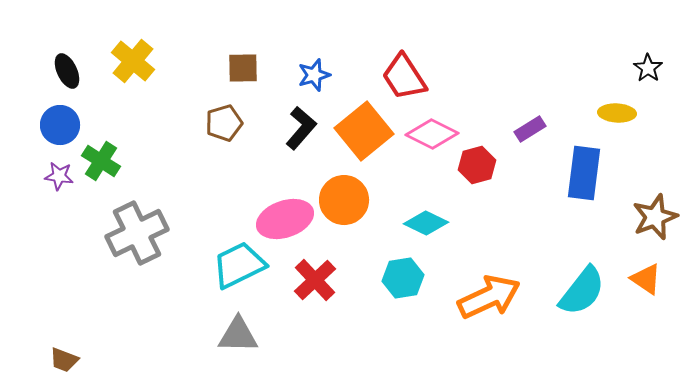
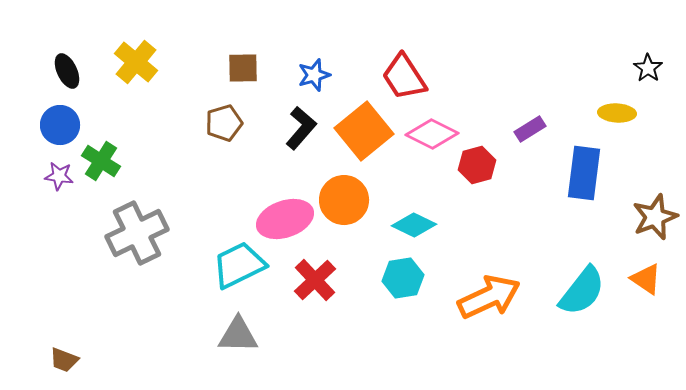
yellow cross: moved 3 px right, 1 px down
cyan diamond: moved 12 px left, 2 px down
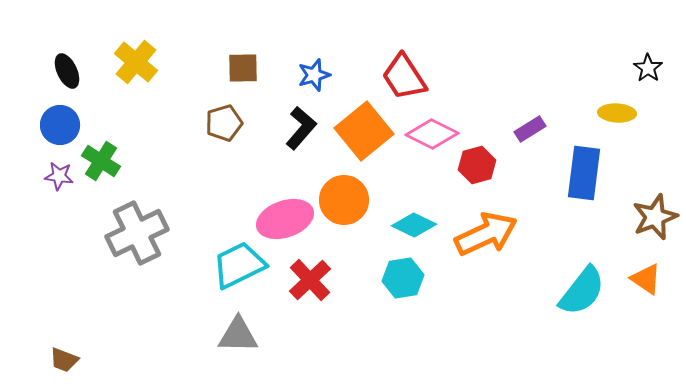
red cross: moved 5 px left
orange arrow: moved 3 px left, 63 px up
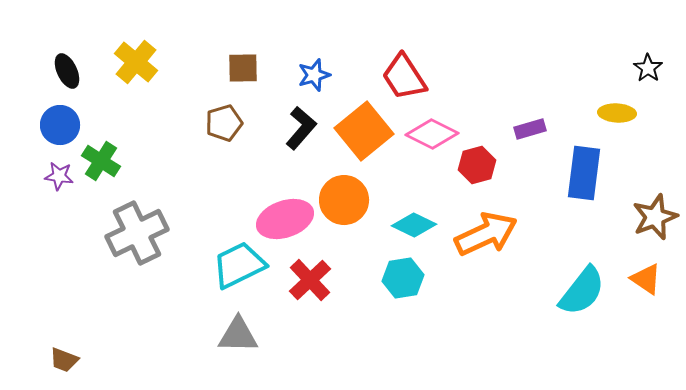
purple rectangle: rotated 16 degrees clockwise
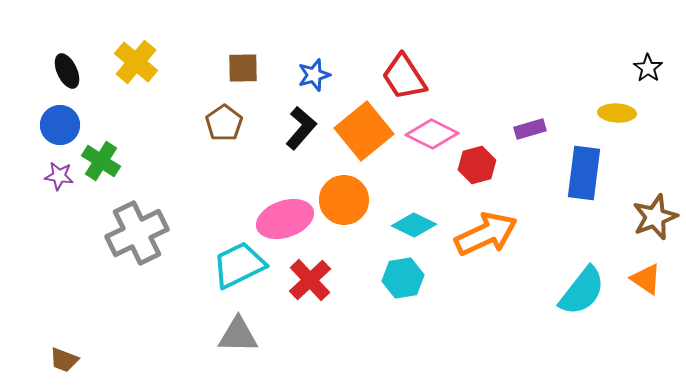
brown pentagon: rotated 18 degrees counterclockwise
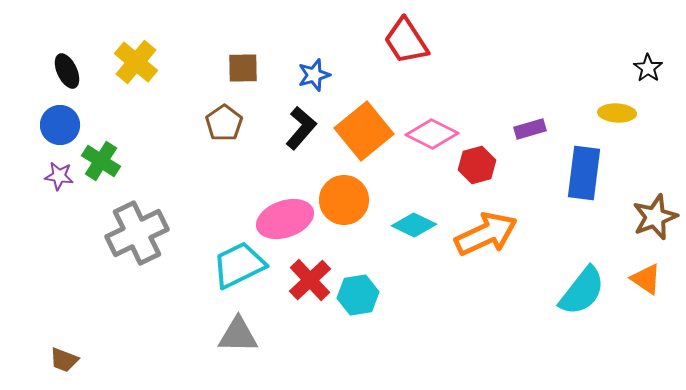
red trapezoid: moved 2 px right, 36 px up
cyan hexagon: moved 45 px left, 17 px down
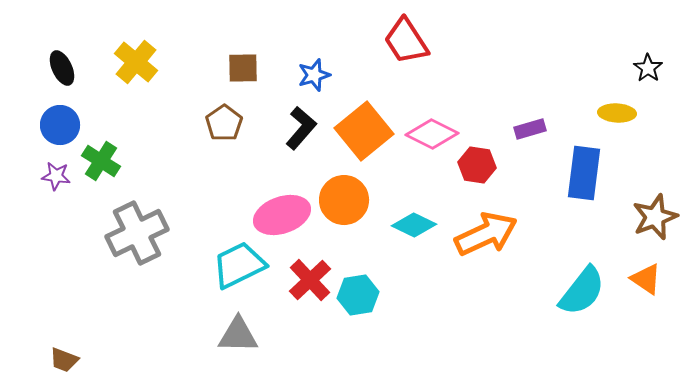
black ellipse: moved 5 px left, 3 px up
red hexagon: rotated 24 degrees clockwise
purple star: moved 3 px left
pink ellipse: moved 3 px left, 4 px up
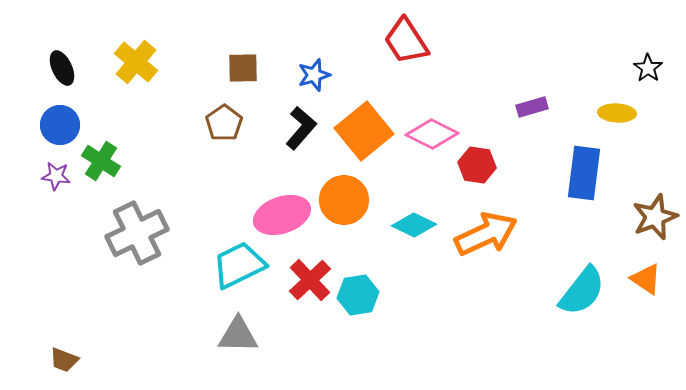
purple rectangle: moved 2 px right, 22 px up
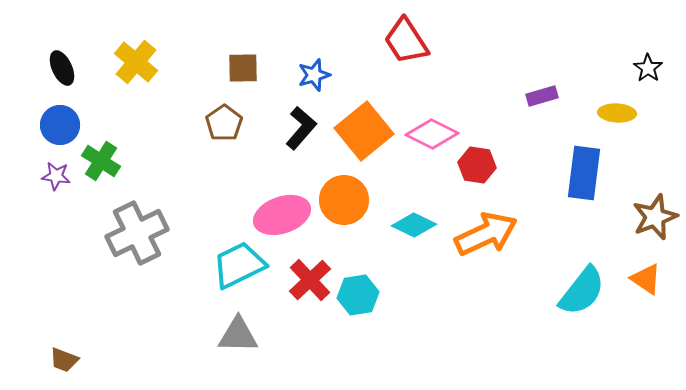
purple rectangle: moved 10 px right, 11 px up
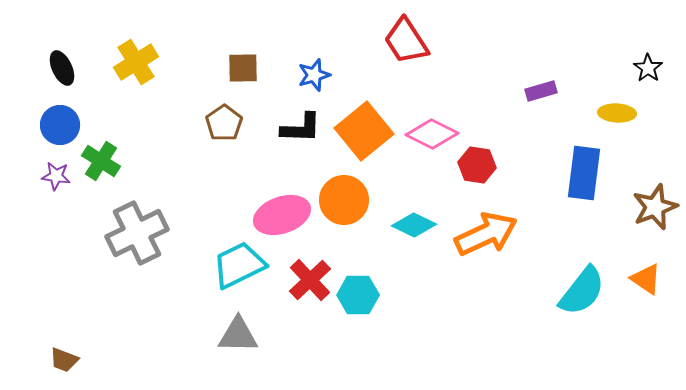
yellow cross: rotated 18 degrees clockwise
purple rectangle: moved 1 px left, 5 px up
black L-shape: rotated 51 degrees clockwise
brown star: moved 10 px up
cyan hexagon: rotated 9 degrees clockwise
